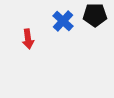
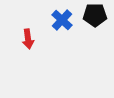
blue cross: moved 1 px left, 1 px up
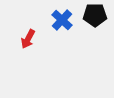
red arrow: rotated 36 degrees clockwise
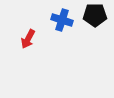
blue cross: rotated 25 degrees counterclockwise
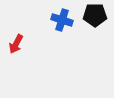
red arrow: moved 12 px left, 5 px down
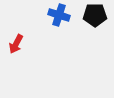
blue cross: moved 3 px left, 5 px up
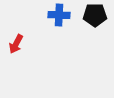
blue cross: rotated 15 degrees counterclockwise
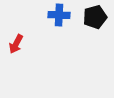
black pentagon: moved 2 px down; rotated 15 degrees counterclockwise
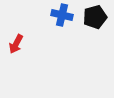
blue cross: moved 3 px right; rotated 10 degrees clockwise
